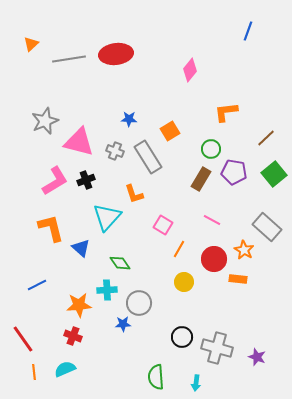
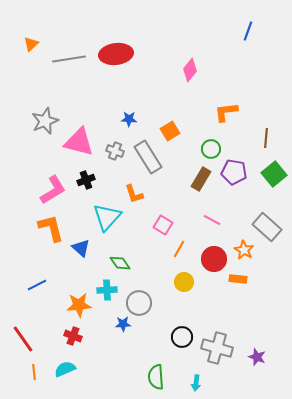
brown line at (266, 138): rotated 42 degrees counterclockwise
pink L-shape at (55, 181): moved 2 px left, 9 px down
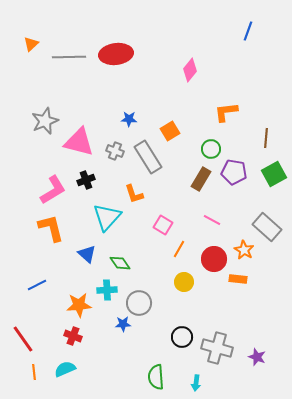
gray line at (69, 59): moved 2 px up; rotated 8 degrees clockwise
green square at (274, 174): rotated 10 degrees clockwise
blue triangle at (81, 248): moved 6 px right, 6 px down
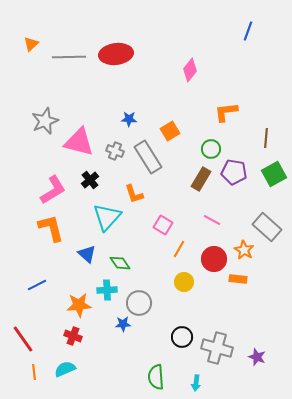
black cross at (86, 180): moved 4 px right; rotated 18 degrees counterclockwise
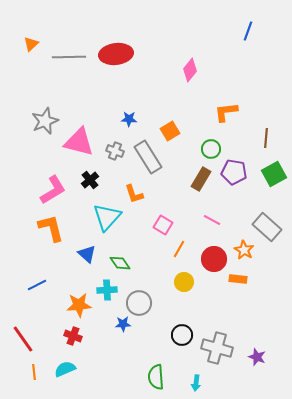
black circle at (182, 337): moved 2 px up
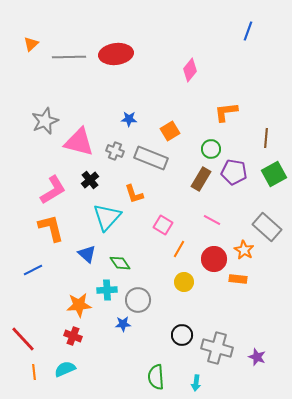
gray rectangle at (148, 157): moved 3 px right, 1 px down; rotated 36 degrees counterclockwise
blue line at (37, 285): moved 4 px left, 15 px up
gray circle at (139, 303): moved 1 px left, 3 px up
red line at (23, 339): rotated 8 degrees counterclockwise
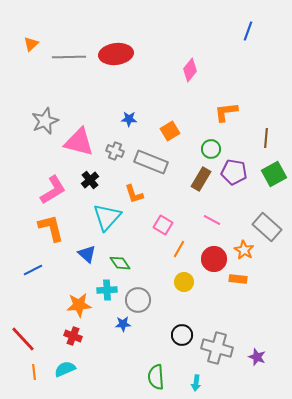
gray rectangle at (151, 158): moved 4 px down
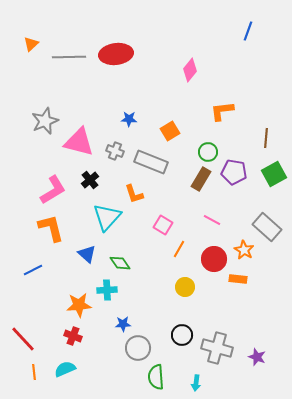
orange L-shape at (226, 112): moved 4 px left, 1 px up
green circle at (211, 149): moved 3 px left, 3 px down
yellow circle at (184, 282): moved 1 px right, 5 px down
gray circle at (138, 300): moved 48 px down
